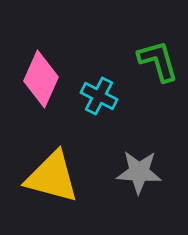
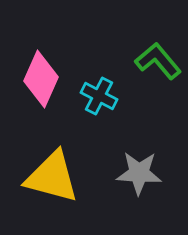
green L-shape: rotated 24 degrees counterclockwise
gray star: moved 1 px down
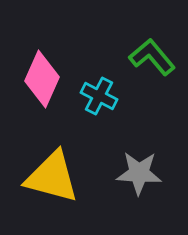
green L-shape: moved 6 px left, 4 px up
pink diamond: moved 1 px right
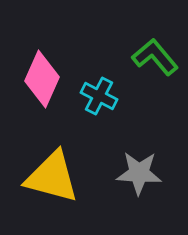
green L-shape: moved 3 px right
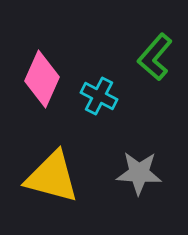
green L-shape: rotated 99 degrees counterclockwise
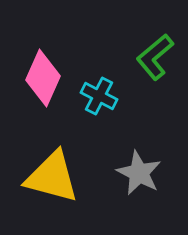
green L-shape: rotated 9 degrees clockwise
pink diamond: moved 1 px right, 1 px up
gray star: rotated 24 degrees clockwise
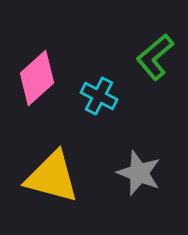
pink diamond: moved 6 px left; rotated 24 degrees clockwise
gray star: rotated 6 degrees counterclockwise
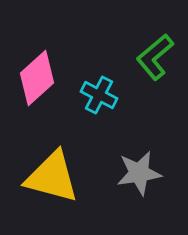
cyan cross: moved 1 px up
gray star: rotated 30 degrees counterclockwise
